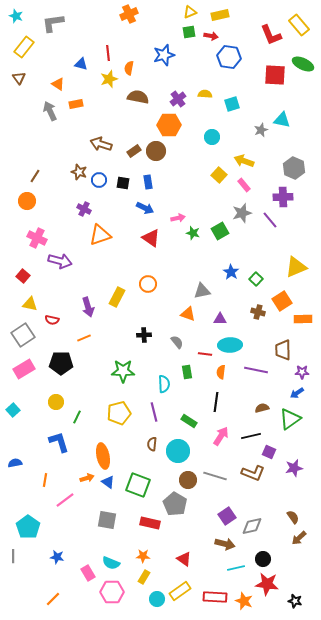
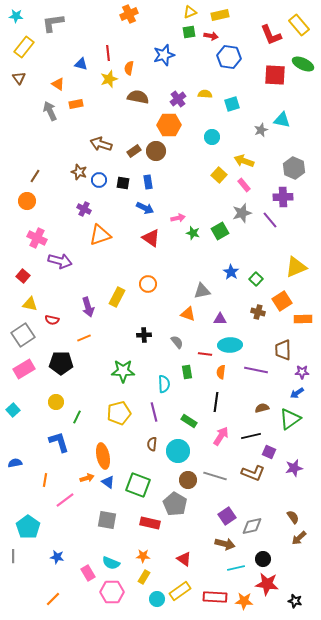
cyan star at (16, 16): rotated 16 degrees counterclockwise
orange star at (244, 601): rotated 18 degrees counterclockwise
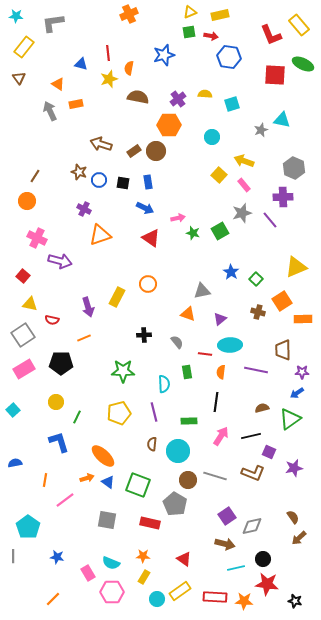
purple triangle at (220, 319): rotated 40 degrees counterclockwise
green rectangle at (189, 421): rotated 35 degrees counterclockwise
orange ellipse at (103, 456): rotated 35 degrees counterclockwise
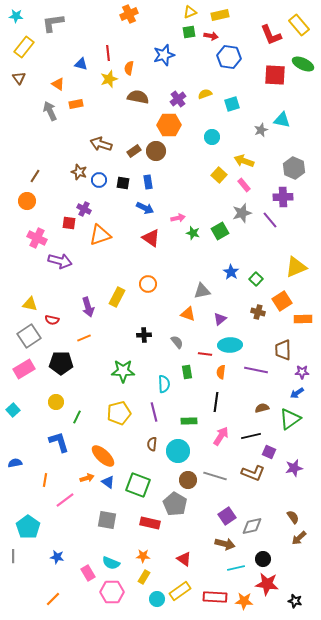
yellow semicircle at (205, 94): rotated 24 degrees counterclockwise
red square at (23, 276): moved 46 px right, 53 px up; rotated 32 degrees counterclockwise
gray square at (23, 335): moved 6 px right, 1 px down
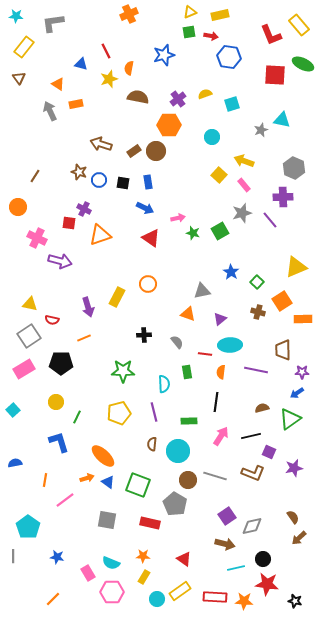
red line at (108, 53): moved 2 px left, 2 px up; rotated 21 degrees counterclockwise
orange circle at (27, 201): moved 9 px left, 6 px down
green square at (256, 279): moved 1 px right, 3 px down
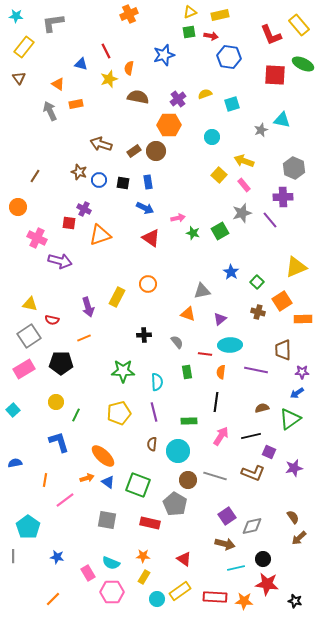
cyan semicircle at (164, 384): moved 7 px left, 2 px up
green line at (77, 417): moved 1 px left, 2 px up
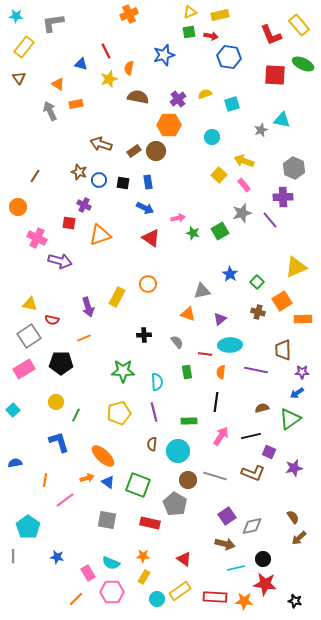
purple cross at (84, 209): moved 4 px up
blue star at (231, 272): moved 1 px left, 2 px down
red star at (267, 584): moved 2 px left
orange line at (53, 599): moved 23 px right
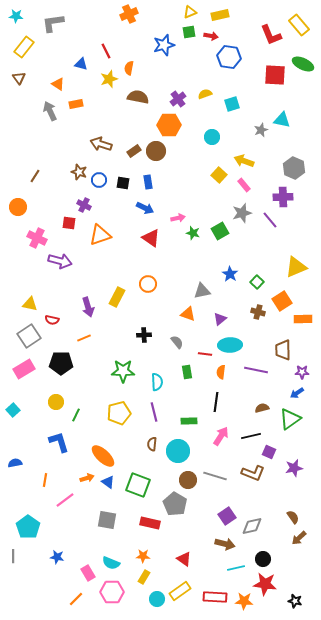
blue star at (164, 55): moved 10 px up
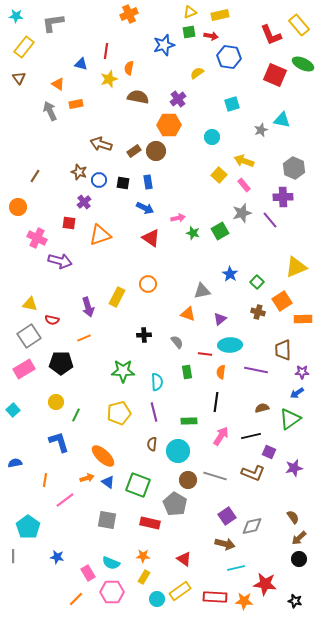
red line at (106, 51): rotated 35 degrees clockwise
red square at (275, 75): rotated 20 degrees clockwise
yellow semicircle at (205, 94): moved 8 px left, 21 px up; rotated 16 degrees counterclockwise
purple cross at (84, 205): moved 3 px up; rotated 24 degrees clockwise
black circle at (263, 559): moved 36 px right
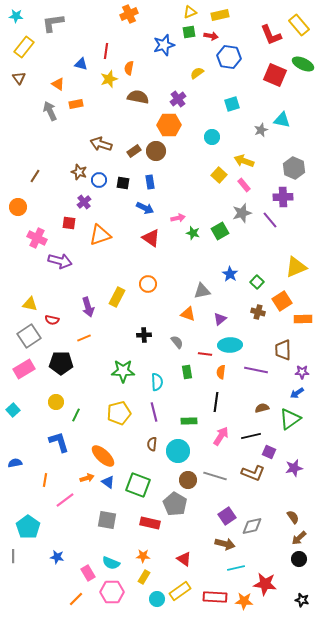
blue rectangle at (148, 182): moved 2 px right
black star at (295, 601): moved 7 px right, 1 px up
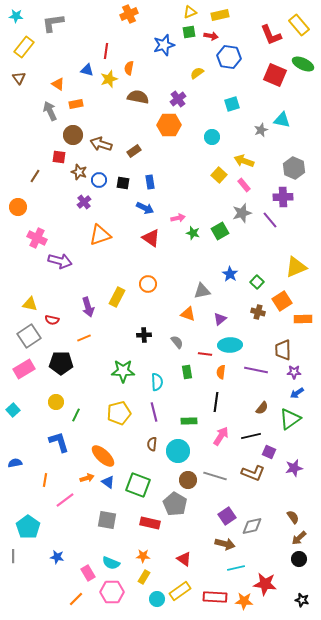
blue triangle at (81, 64): moved 6 px right, 6 px down
brown circle at (156, 151): moved 83 px left, 16 px up
red square at (69, 223): moved 10 px left, 66 px up
purple star at (302, 372): moved 8 px left
brown semicircle at (262, 408): rotated 144 degrees clockwise
